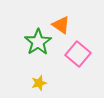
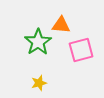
orange triangle: rotated 30 degrees counterclockwise
pink square: moved 3 px right, 4 px up; rotated 35 degrees clockwise
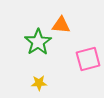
pink square: moved 7 px right, 9 px down
yellow star: rotated 14 degrees clockwise
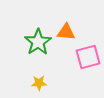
orange triangle: moved 5 px right, 7 px down
pink square: moved 2 px up
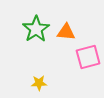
green star: moved 2 px left, 13 px up
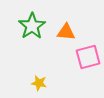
green star: moved 4 px left, 3 px up
yellow star: rotated 14 degrees clockwise
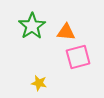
pink square: moved 10 px left
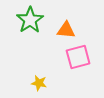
green star: moved 2 px left, 6 px up
orange triangle: moved 2 px up
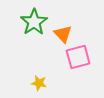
green star: moved 4 px right, 2 px down
orange triangle: moved 3 px left, 4 px down; rotated 42 degrees clockwise
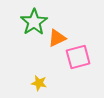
orange triangle: moved 6 px left, 4 px down; rotated 48 degrees clockwise
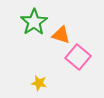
orange triangle: moved 4 px right, 3 px up; rotated 42 degrees clockwise
pink square: rotated 35 degrees counterclockwise
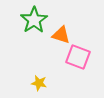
green star: moved 2 px up
pink square: rotated 20 degrees counterclockwise
